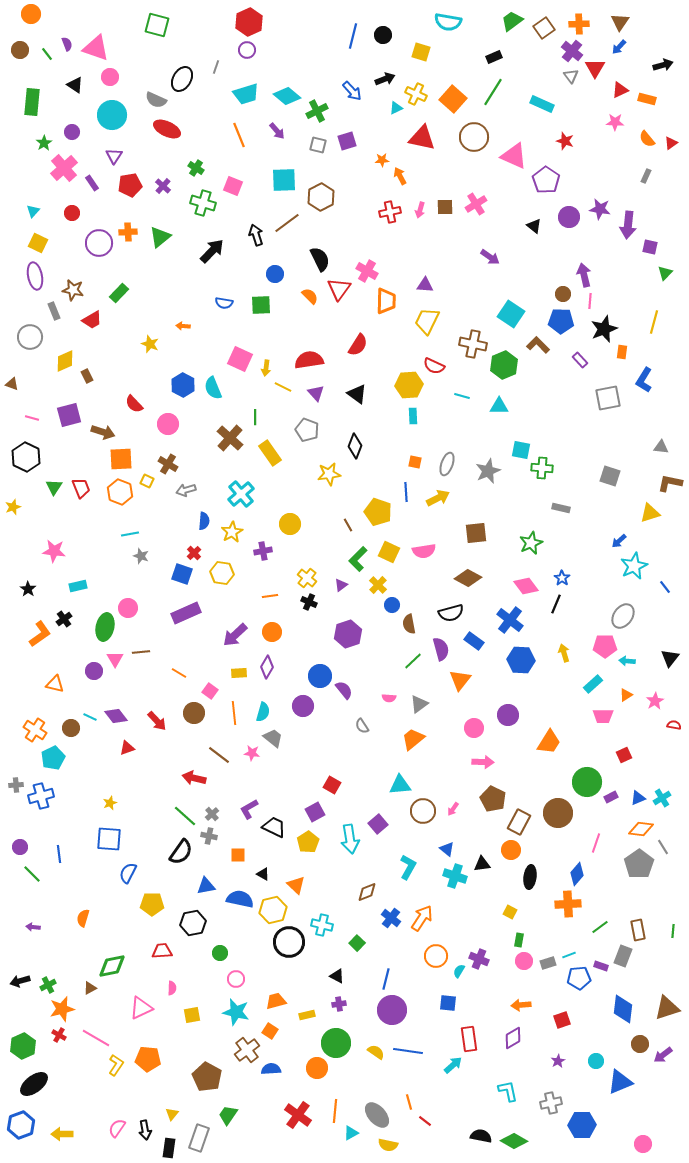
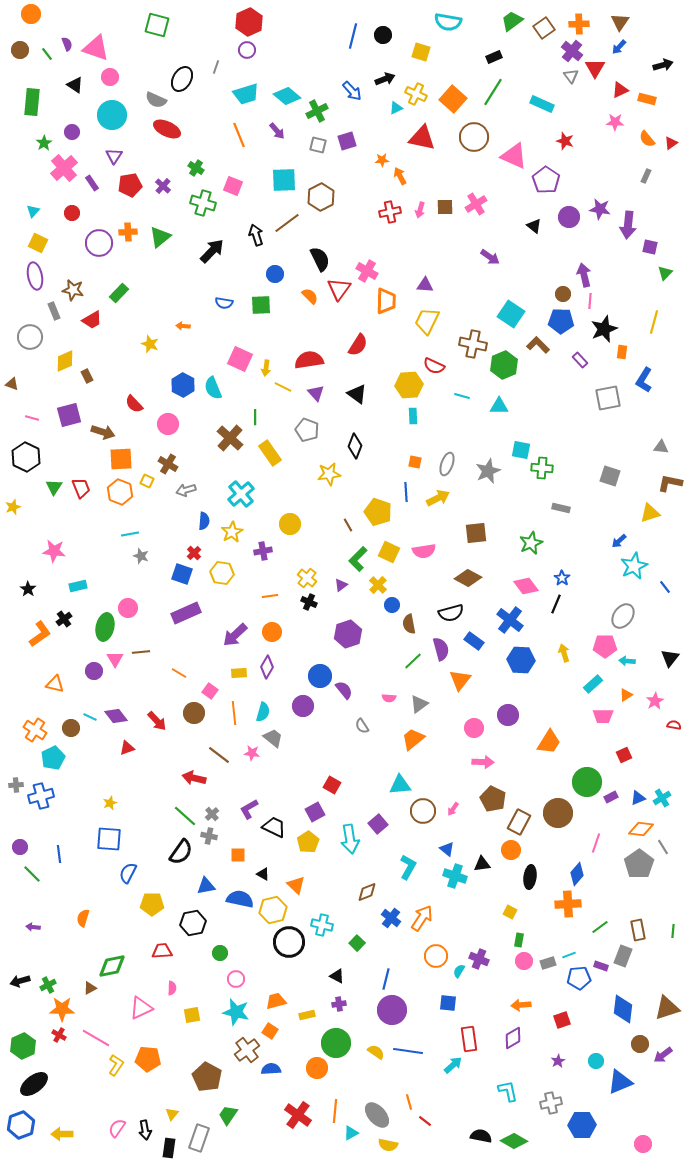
orange star at (62, 1009): rotated 15 degrees clockwise
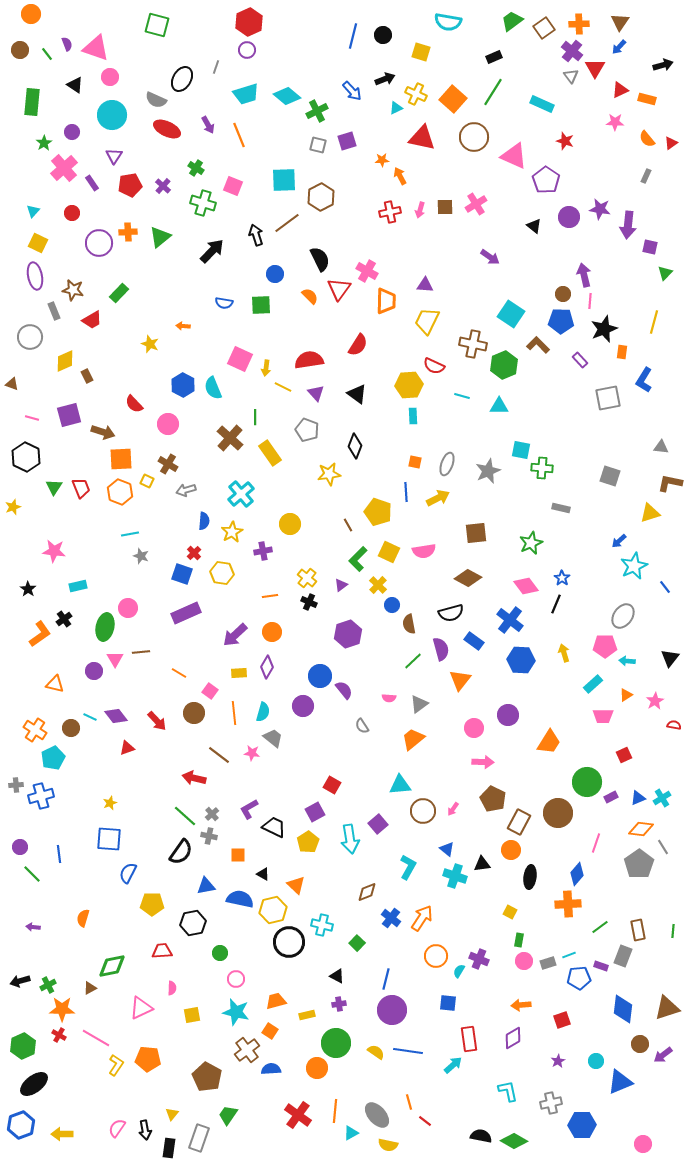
purple arrow at (277, 131): moved 69 px left, 6 px up; rotated 12 degrees clockwise
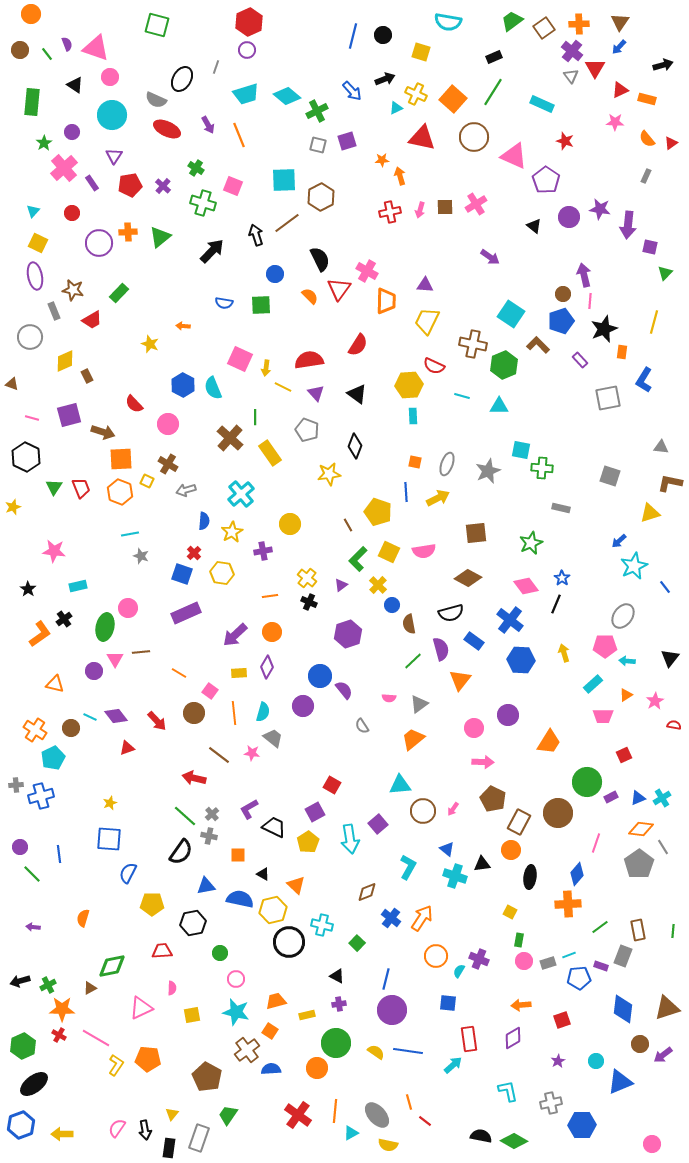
orange arrow at (400, 176): rotated 12 degrees clockwise
blue pentagon at (561, 321): rotated 20 degrees counterclockwise
pink circle at (643, 1144): moved 9 px right
